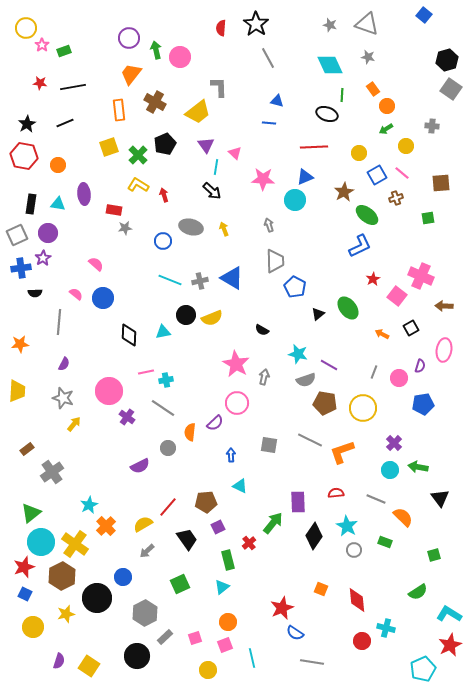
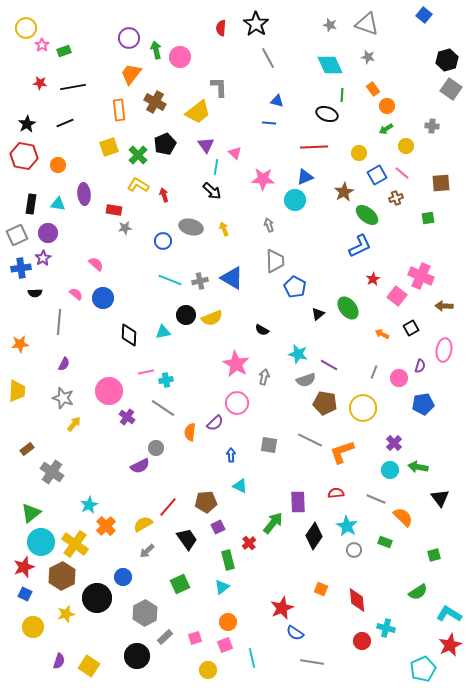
gray circle at (168, 448): moved 12 px left
gray cross at (52, 472): rotated 20 degrees counterclockwise
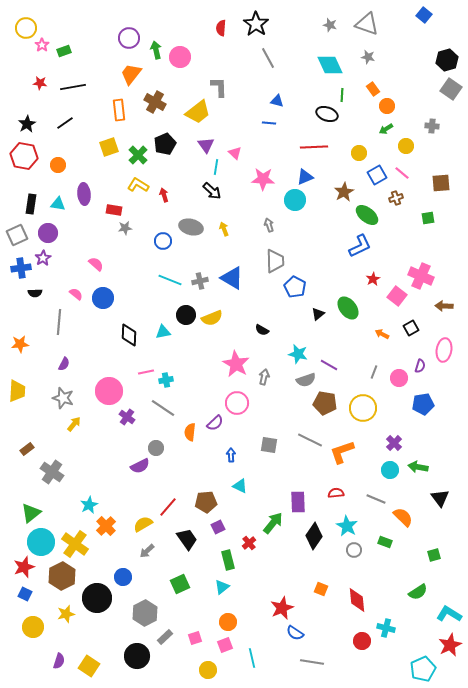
black line at (65, 123): rotated 12 degrees counterclockwise
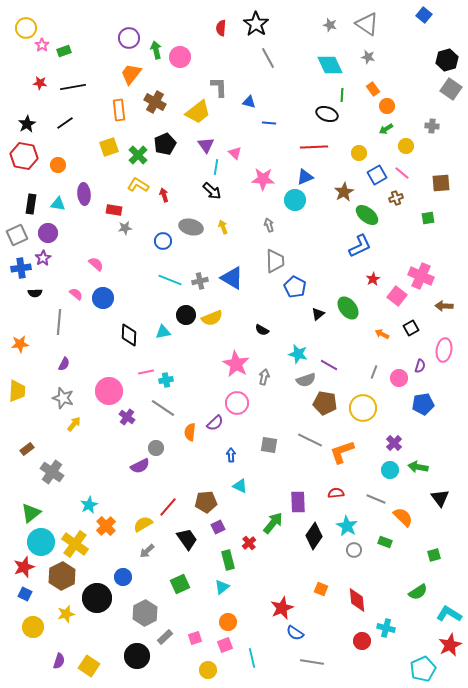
gray triangle at (367, 24): rotated 15 degrees clockwise
blue triangle at (277, 101): moved 28 px left, 1 px down
yellow arrow at (224, 229): moved 1 px left, 2 px up
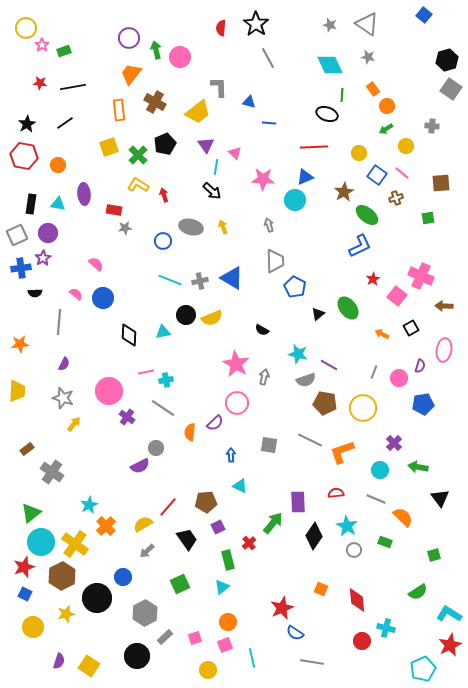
blue square at (377, 175): rotated 24 degrees counterclockwise
cyan circle at (390, 470): moved 10 px left
